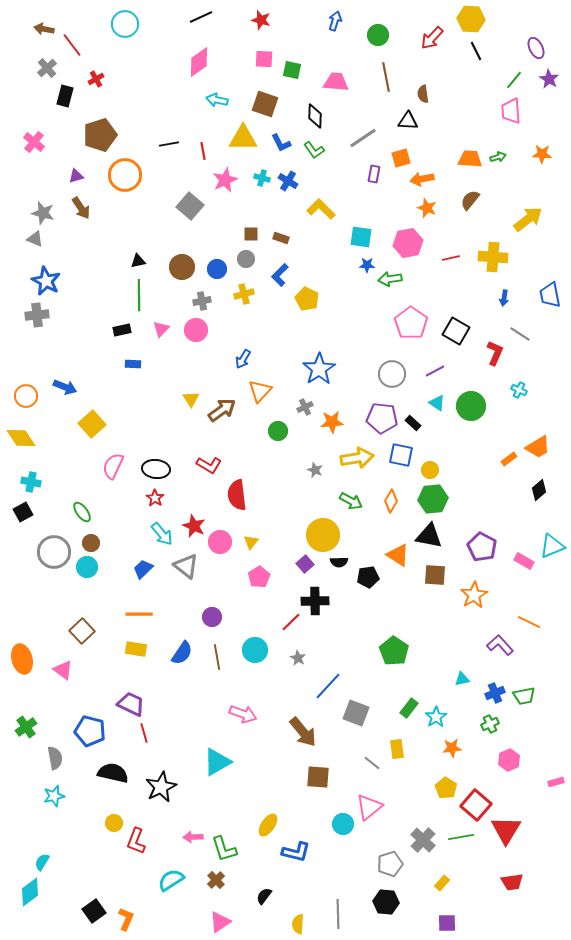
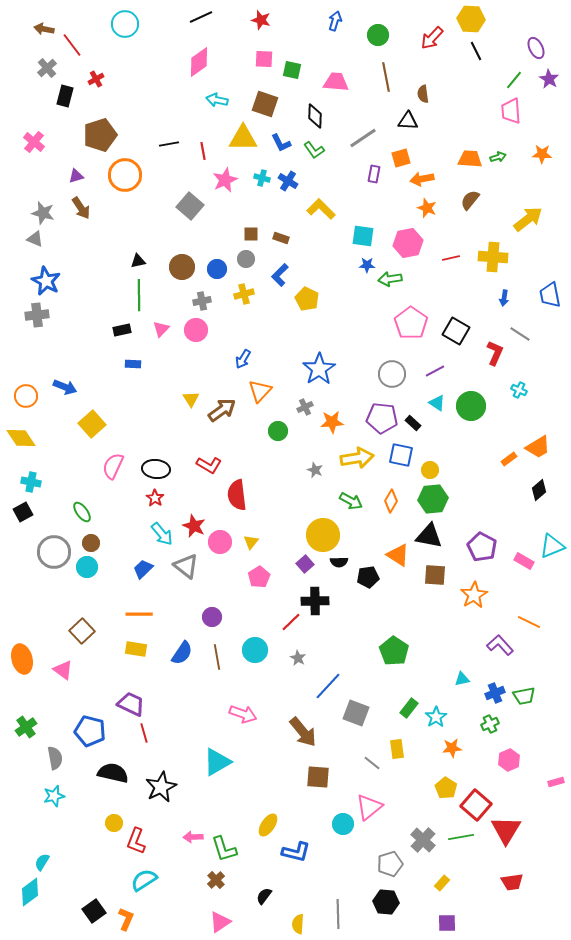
cyan square at (361, 237): moved 2 px right, 1 px up
cyan semicircle at (171, 880): moved 27 px left
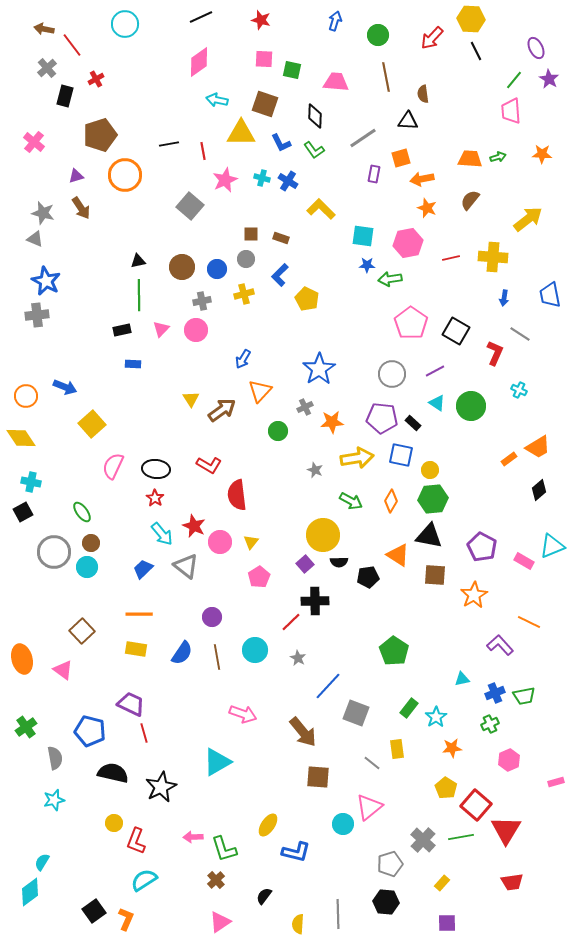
yellow triangle at (243, 138): moved 2 px left, 5 px up
cyan star at (54, 796): moved 4 px down
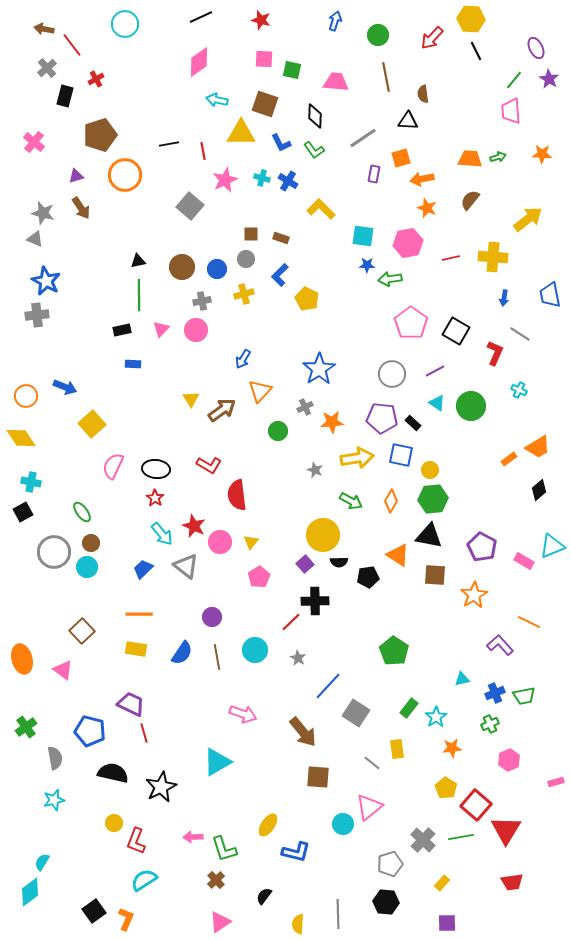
gray square at (356, 713): rotated 12 degrees clockwise
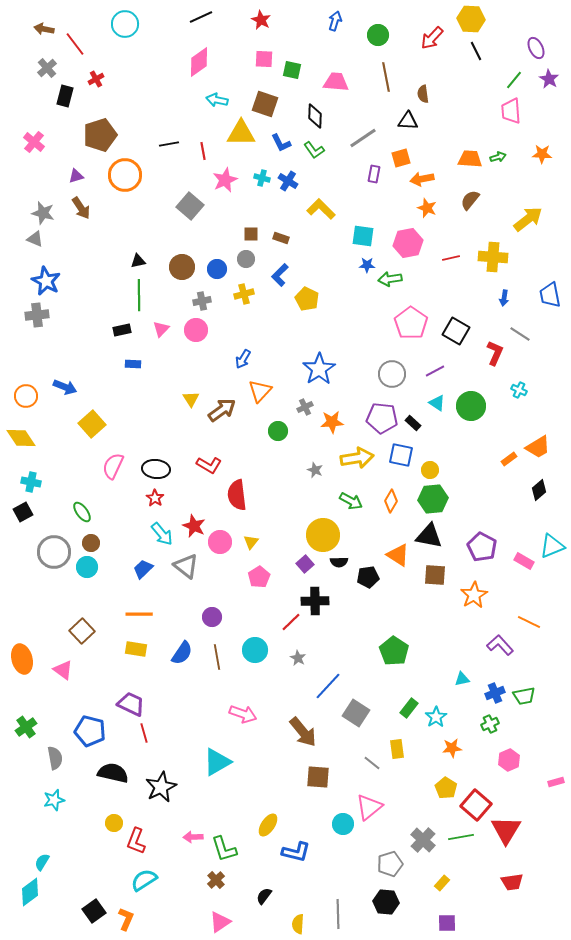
red star at (261, 20): rotated 12 degrees clockwise
red line at (72, 45): moved 3 px right, 1 px up
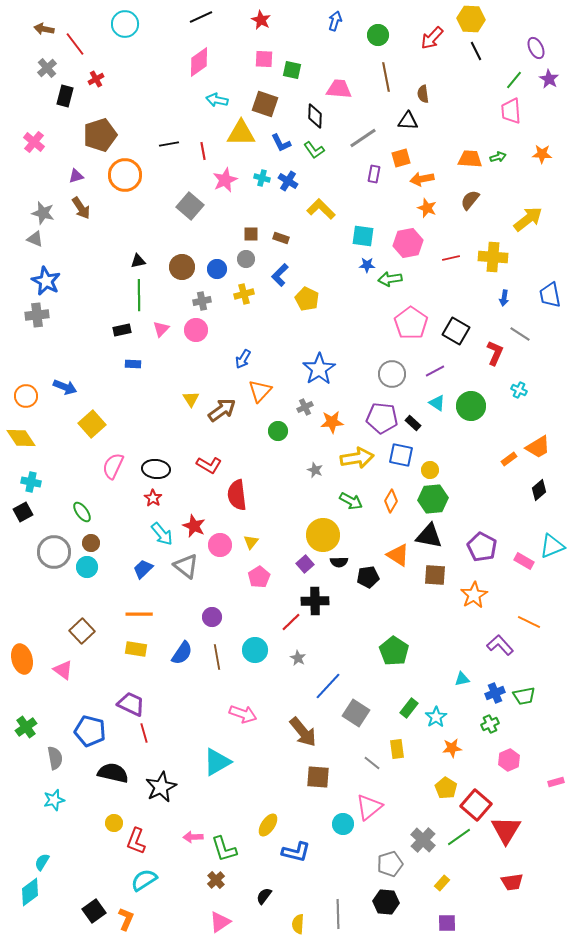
pink trapezoid at (336, 82): moved 3 px right, 7 px down
red star at (155, 498): moved 2 px left
pink circle at (220, 542): moved 3 px down
green line at (461, 837): moved 2 px left; rotated 25 degrees counterclockwise
